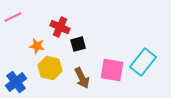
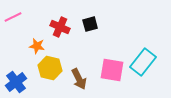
black square: moved 12 px right, 20 px up
brown arrow: moved 3 px left, 1 px down
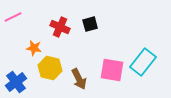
orange star: moved 3 px left, 2 px down
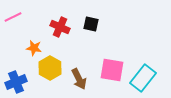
black square: moved 1 px right; rotated 28 degrees clockwise
cyan rectangle: moved 16 px down
yellow hexagon: rotated 15 degrees clockwise
blue cross: rotated 15 degrees clockwise
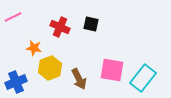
yellow hexagon: rotated 10 degrees clockwise
